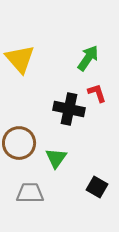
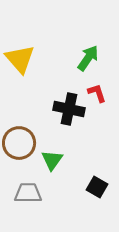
green triangle: moved 4 px left, 2 px down
gray trapezoid: moved 2 px left
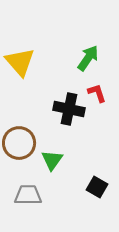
yellow triangle: moved 3 px down
gray trapezoid: moved 2 px down
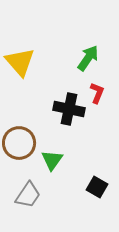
red L-shape: rotated 40 degrees clockwise
gray trapezoid: rotated 124 degrees clockwise
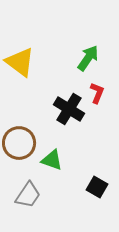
yellow triangle: rotated 12 degrees counterclockwise
black cross: rotated 20 degrees clockwise
green triangle: rotated 45 degrees counterclockwise
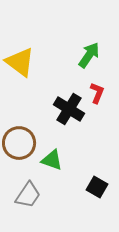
green arrow: moved 1 px right, 3 px up
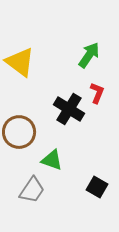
brown circle: moved 11 px up
gray trapezoid: moved 4 px right, 5 px up
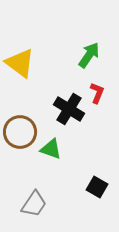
yellow triangle: moved 1 px down
brown circle: moved 1 px right
green triangle: moved 1 px left, 11 px up
gray trapezoid: moved 2 px right, 14 px down
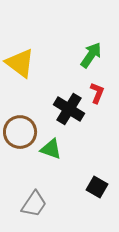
green arrow: moved 2 px right
